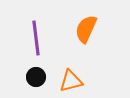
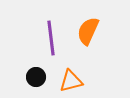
orange semicircle: moved 2 px right, 2 px down
purple line: moved 15 px right
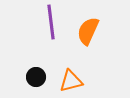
purple line: moved 16 px up
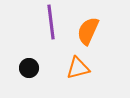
black circle: moved 7 px left, 9 px up
orange triangle: moved 7 px right, 13 px up
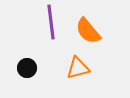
orange semicircle: rotated 64 degrees counterclockwise
black circle: moved 2 px left
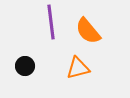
black circle: moved 2 px left, 2 px up
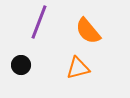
purple line: moved 12 px left; rotated 28 degrees clockwise
black circle: moved 4 px left, 1 px up
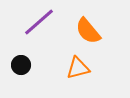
purple line: rotated 28 degrees clockwise
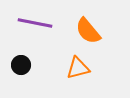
purple line: moved 4 px left, 1 px down; rotated 52 degrees clockwise
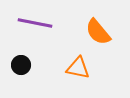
orange semicircle: moved 10 px right, 1 px down
orange triangle: rotated 25 degrees clockwise
